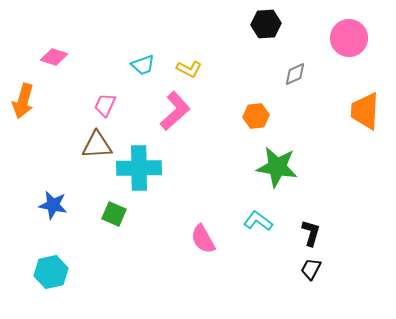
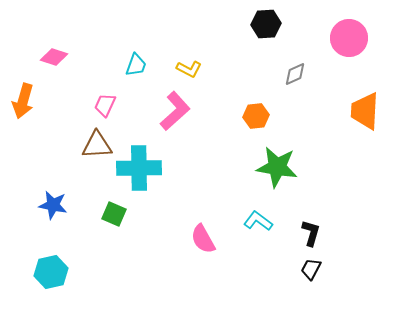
cyan trapezoid: moved 7 px left; rotated 50 degrees counterclockwise
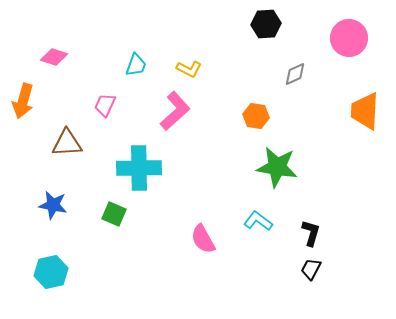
orange hexagon: rotated 15 degrees clockwise
brown triangle: moved 30 px left, 2 px up
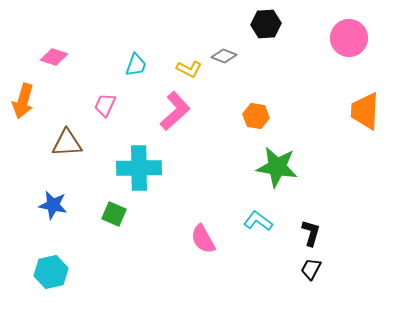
gray diamond: moved 71 px left, 18 px up; rotated 45 degrees clockwise
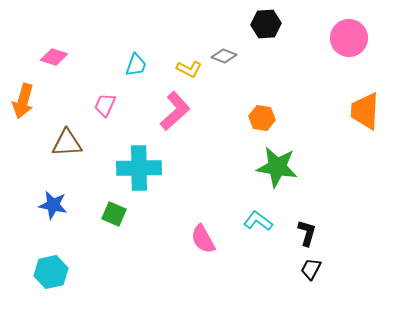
orange hexagon: moved 6 px right, 2 px down
black L-shape: moved 4 px left
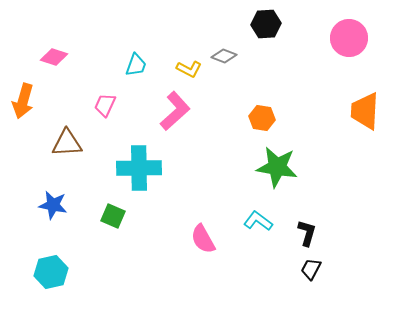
green square: moved 1 px left, 2 px down
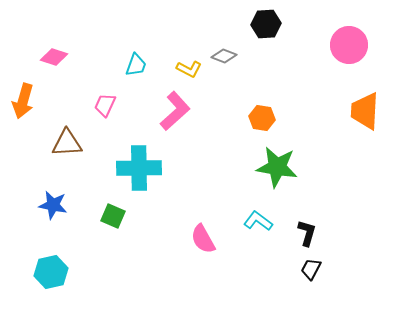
pink circle: moved 7 px down
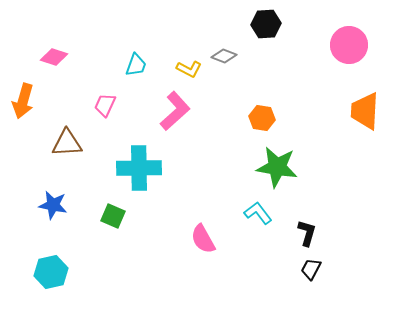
cyan L-shape: moved 8 px up; rotated 16 degrees clockwise
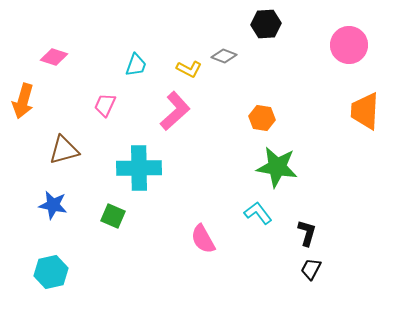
brown triangle: moved 3 px left, 7 px down; rotated 12 degrees counterclockwise
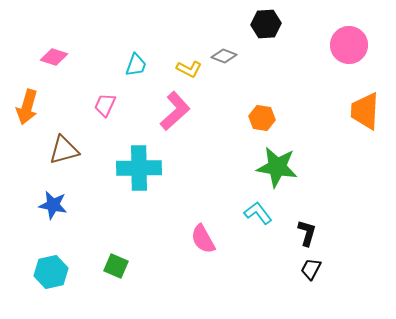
orange arrow: moved 4 px right, 6 px down
green square: moved 3 px right, 50 px down
